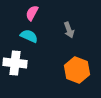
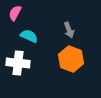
pink semicircle: moved 17 px left
white cross: moved 3 px right
orange hexagon: moved 6 px left, 11 px up
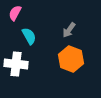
gray arrow: rotated 56 degrees clockwise
cyan semicircle: rotated 36 degrees clockwise
white cross: moved 2 px left, 1 px down
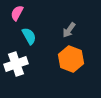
pink semicircle: moved 2 px right
white cross: rotated 25 degrees counterclockwise
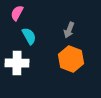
gray arrow: rotated 14 degrees counterclockwise
white cross: moved 1 px right, 1 px up; rotated 20 degrees clockwise
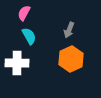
pink semicircle: moved 7 px right
orange hexagon: rotated 15 degrees clockwise
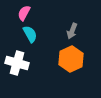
gray arrow: moved 3 px right, 1 px down
cyan semicircle: moved 1 px right, 2 px up
white cross: rotated 15 degrees clockwise
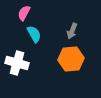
cyan semicircle: moved 4 px right
orange hexagon: rotated 20 degrees clockwise
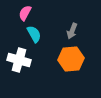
pink semicircle: moved 1 px right
white cross: moved 2 px right, 3 px up
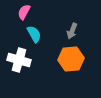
pink semicircle: moved 1 px left, 1 px up
